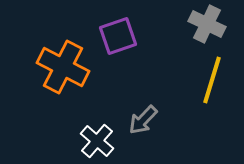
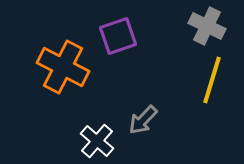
gray cross: moved 2 px down
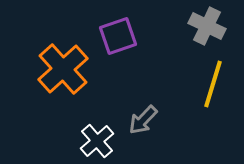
orange cross: moved 2 px down; rotated 21 degrees clockwise
yellow line: moved 1 px right, 4 px down
white cross: rotated 8 degrees clockwise
